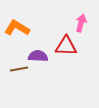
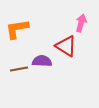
orange L-shape: moved 1 px down; rotated 40 degrees counterclockwise
red triangle: rotated 30 degrees clockwise
purple semicircle: moved 4 px right, 5 px down
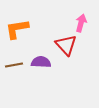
red triangle: moved 1 px up; rotated 15 degrees clockwise
purple semicircle: moved 1 px left, 1 px down
brown line: moved 5 px left, 4 px up
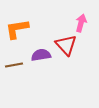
purple semicircle: moved 7 px up; rotated 12 degrees counterclockwise
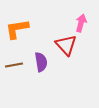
purple semicircle: moved 7 px down; rotated 90 degrees clockwise
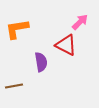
pink arrow: moved 1 px left, 1 px up; rotated 30 degrees clockwise
red triangle: rotated 20 degrees counterclockwise
brown line: moved 21 px down
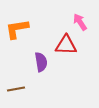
pink arrow: rotated 78 degrees counterclockwise
red triangle: rotated 25 degrees counterclockwise
brown line: moved 2 px right, 3 px down
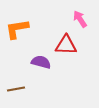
pink arrow: moved 3 px up
purple semicircle: rotated 66 degrees counterclockwise
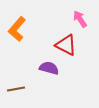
orange L-shape: rotated 40 degrees counterclockwise
red triangle: rotated 25 degrees clockwise
purple semicircle: moved 8 px right, 6 px down
